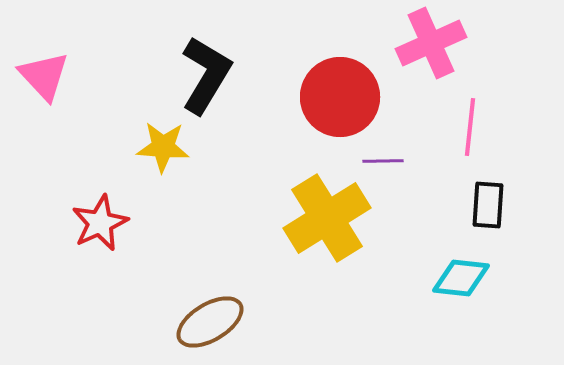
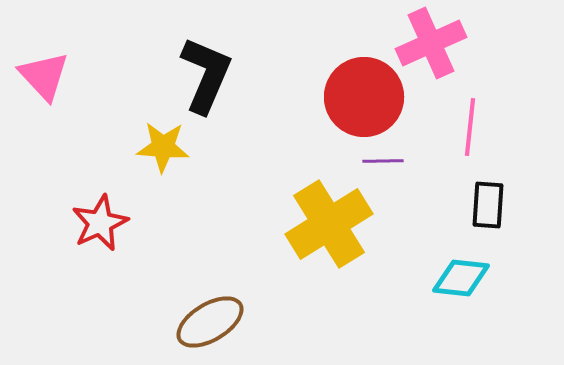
black L-shape: rotated 8 degrees counterclockwise
red circle: moved 24 px right
yellow cross: moved 2 px right, 6 px down
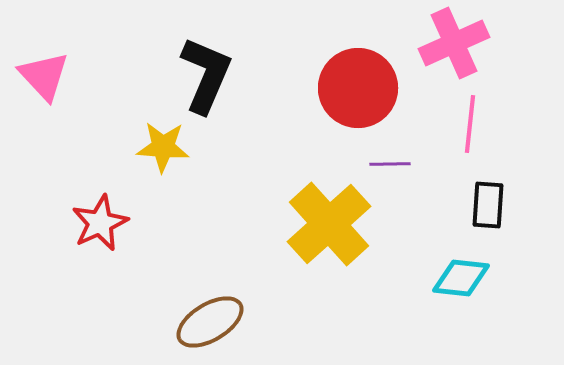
pink cross: moved 23 px right
red circle: moved 6 px left, 9 px up
pink line: moved 3 px up
purple line: moved 7 px right, 3 px down
yellow cross: rotated 10 degrees counterclockwise
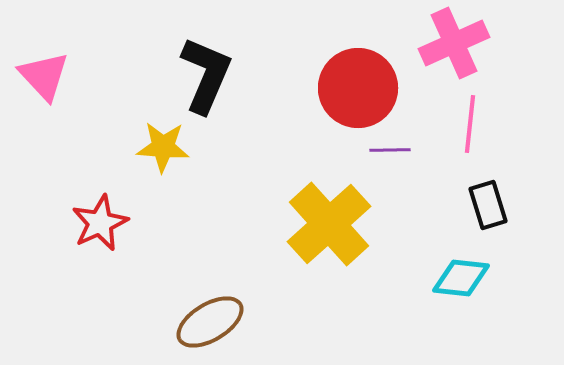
purple line: moved 14 px up
black rectangle: rotated 21 degrees counterclockwise
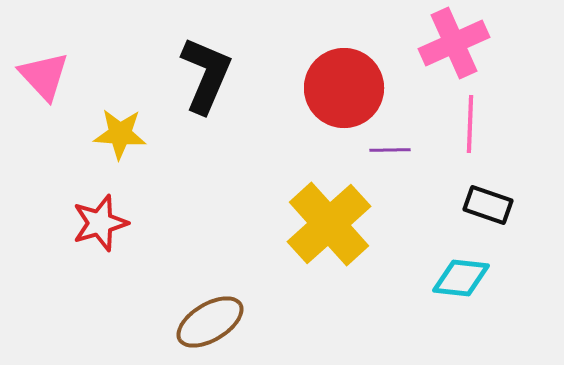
red circle: moved 14 px left
pink line: rotated 4 degrees counterclockwise
yellow star: moved 43 px left, 13 px up
black rectangle: rotated 54 degrees counterclockwise
red star: rotated 8 degrees clockwise
